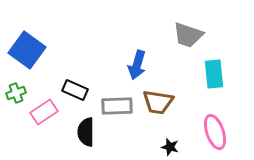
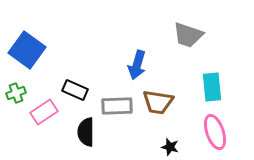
cyan rectangle: moved 2 px left, 13 px down
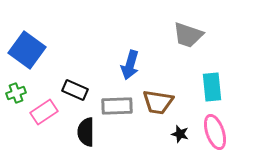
blue arrow: moved 7 px left
black star: moved 10 px right, 13 px up
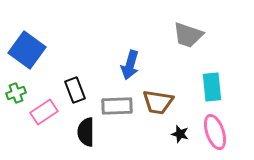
black rectangle: rotated 45 degrees clockwise
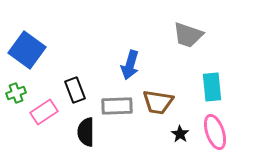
black star: rotated 18 degrees clockwise
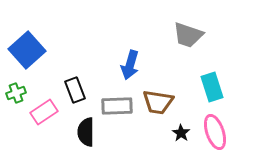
blue square: rotated 12 degrees clockwise
cyan rectangle: rotated 12 degrees counterclockwise
black star: moved 1 px right, 1 px up
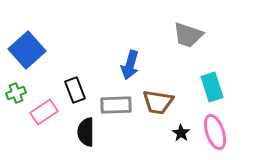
gray rectangle: moved 1 px left, 1 px up
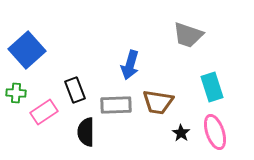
green cross: rotated 24 degrees clockwise
